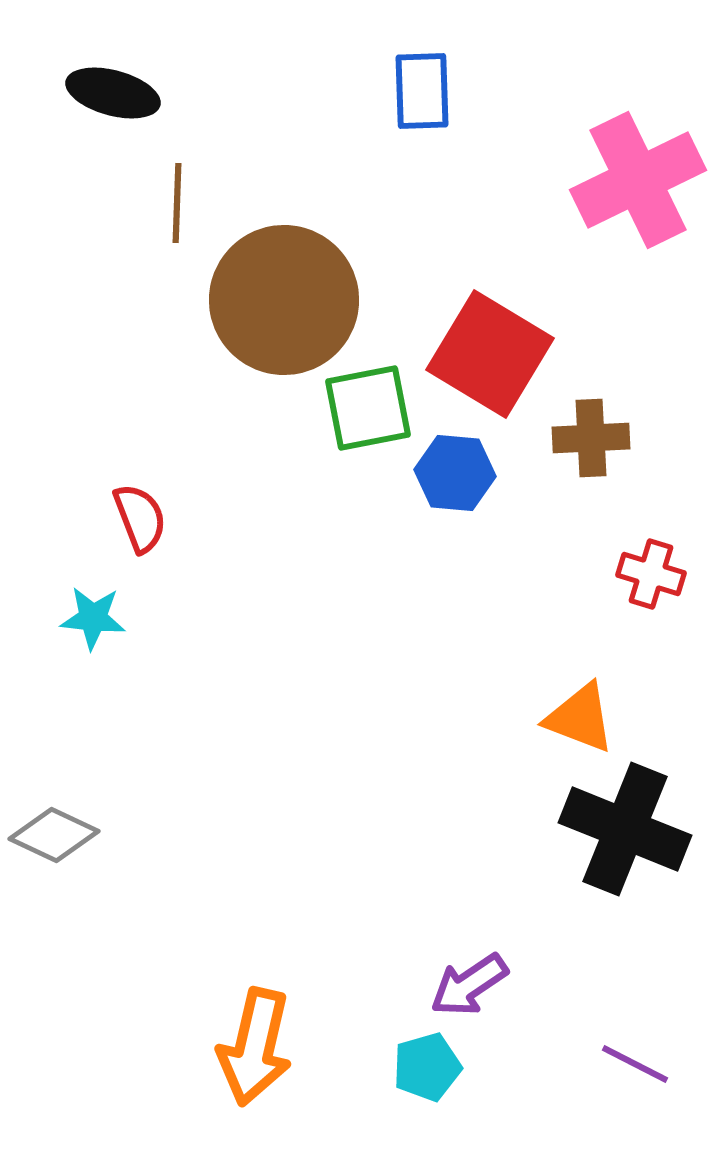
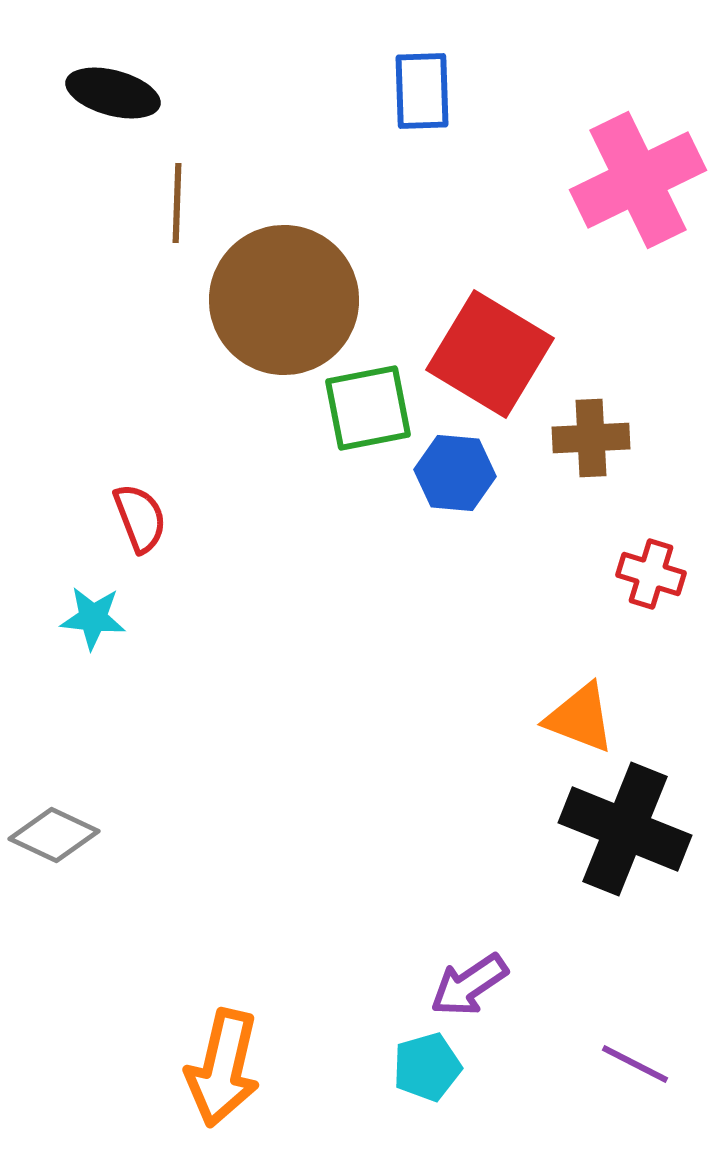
orange arrow: moved 32 px left, 21 px down
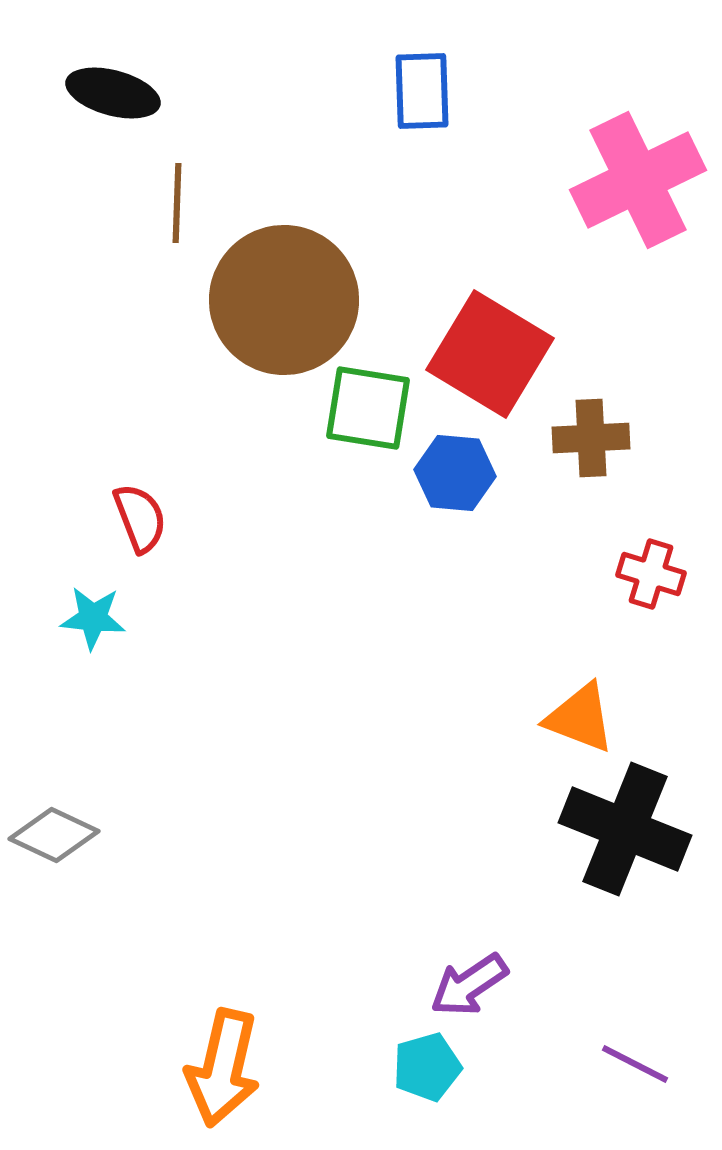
green square: rotated 20 degrees clockwise
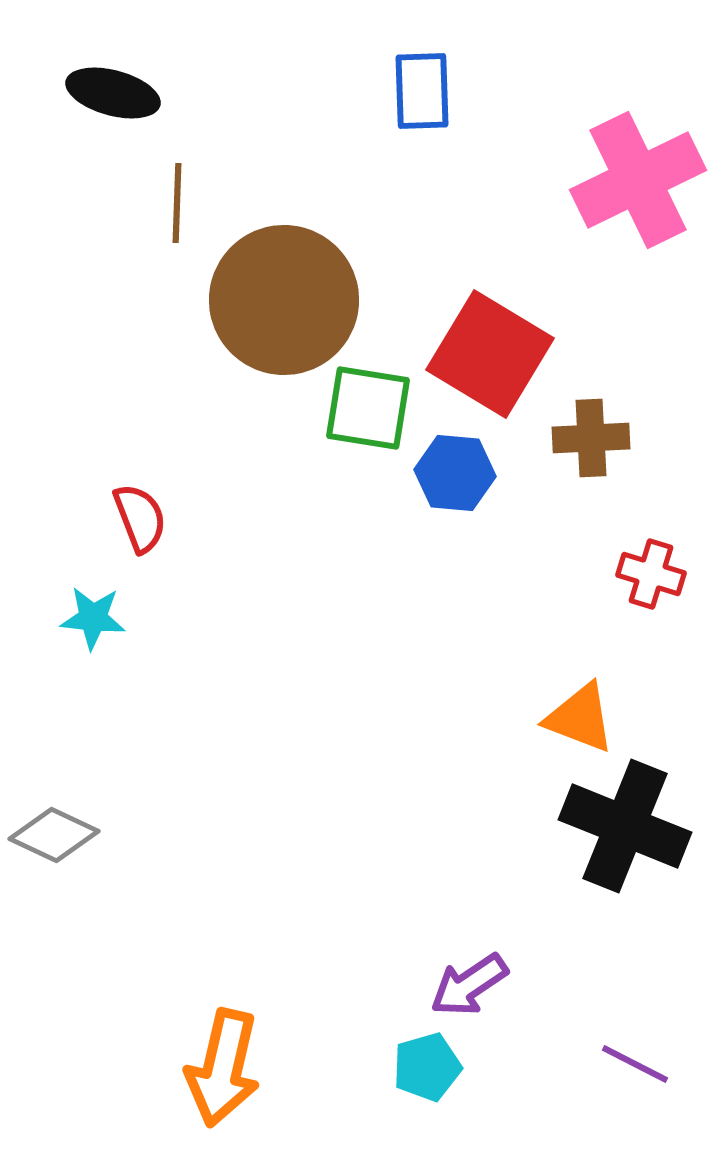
black cross: moved 3 px up
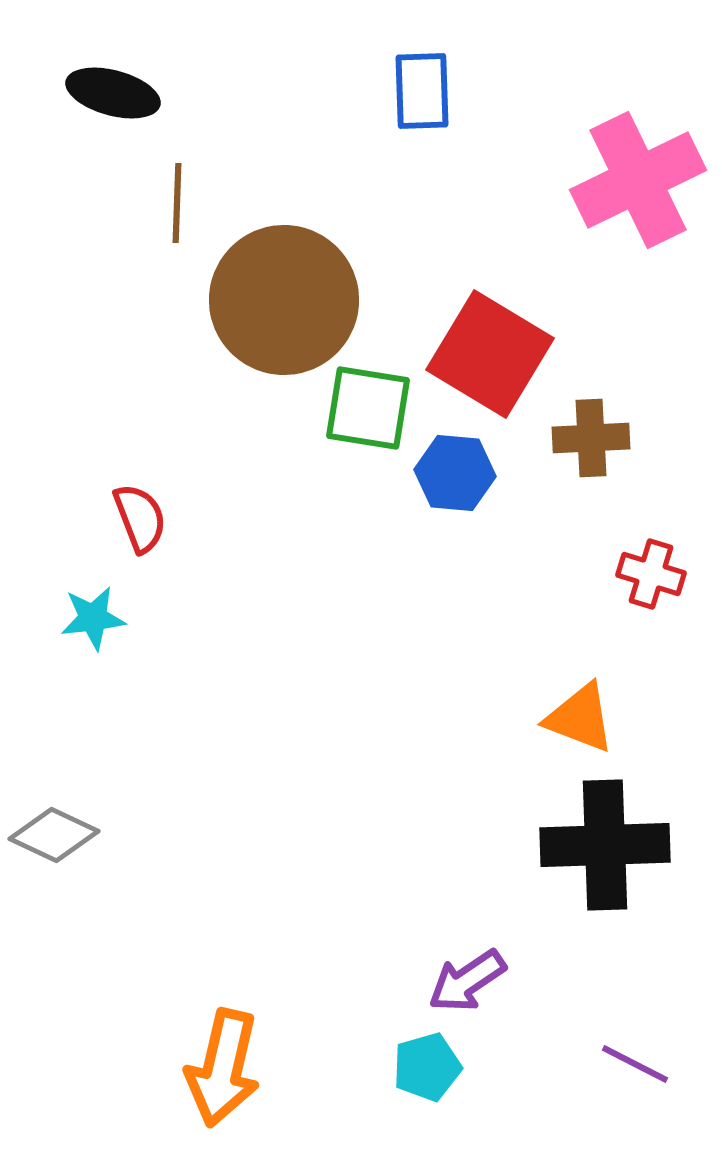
cyan star: rotated 12 degrees counterclockwise
black cross: moved 20 px left, 19 px down; rotated 24 degrees counterclockwise
purple arrow: moved 2 px left, 4 px up
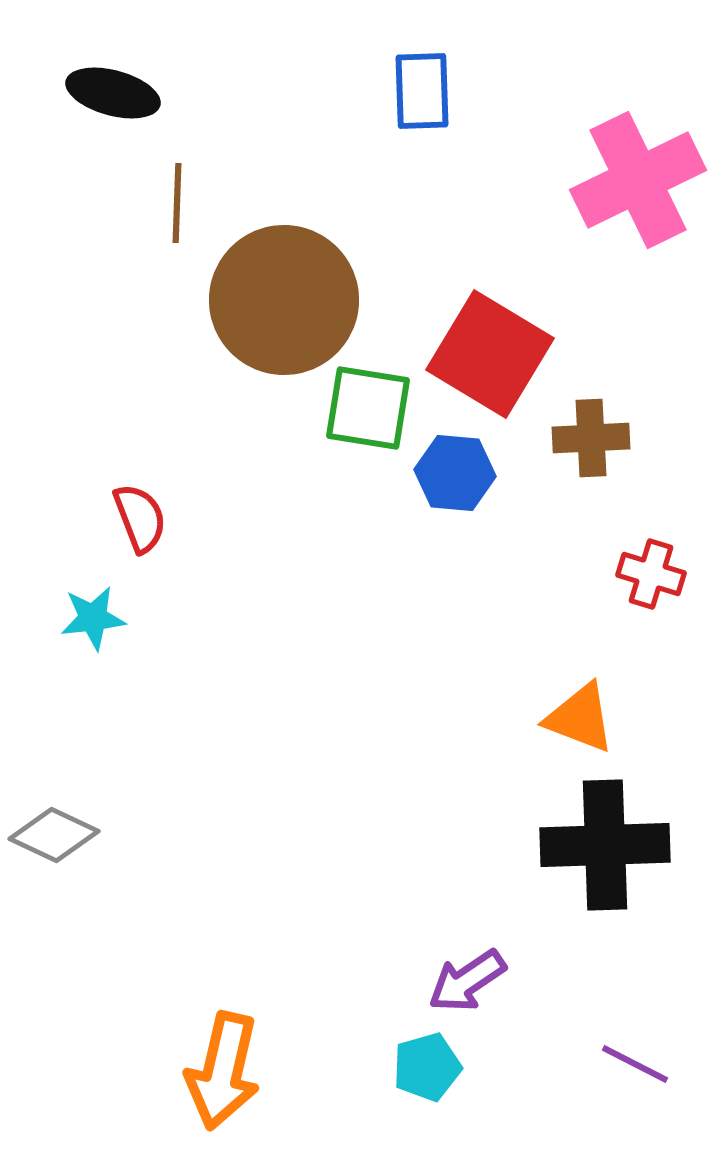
orange arrow: moved 3 px down
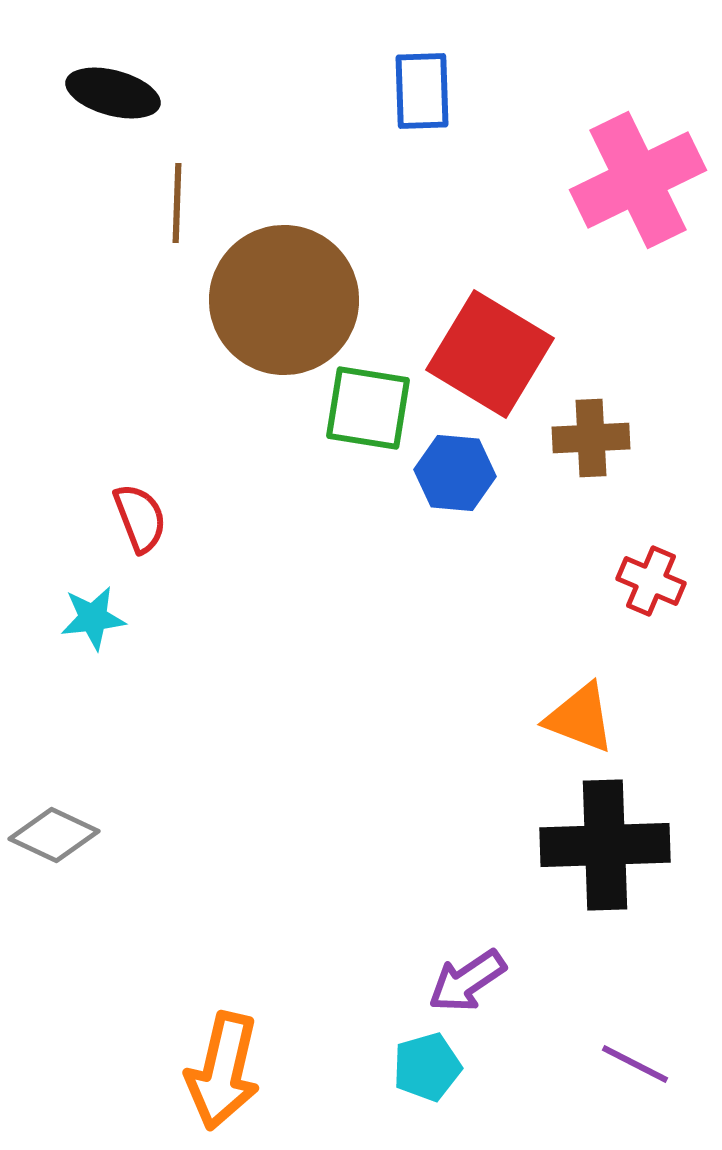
red cross: moved 7 px down; rotated 6 degrees clockwise
